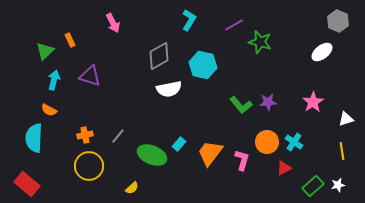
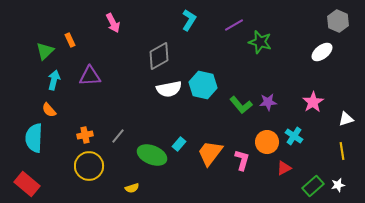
cyan hexagon: moved 20 px down
purple triangle: rotated 20 degrees counterclockwise
orange semicircle: rotated 21 degrees clockwise
cyan cross: moved 6 px up
yellow semicircle: rotated 24 degrees clockwise
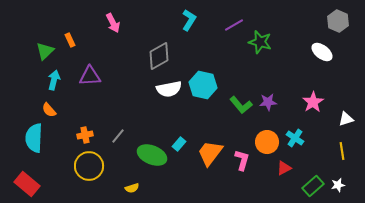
white ellipse: rotated 75 degrees clockwise
cyan cross: moved 1 px right, 2 px down
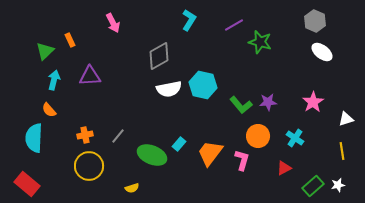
gray hexagon: moved 23 px left
orange circle: moved 9 px left, 6 px up
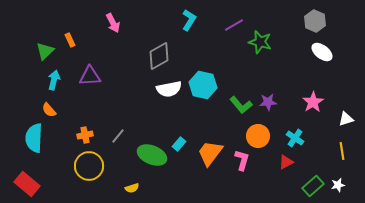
red triangle: moved 2 px right, 6 px up
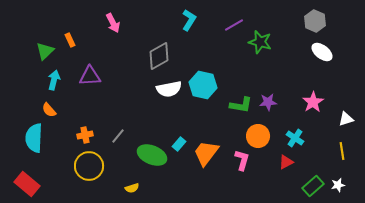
green L-shape: rotated 40 degrees counterclockwise
orange trapezoid: moved 4 px left
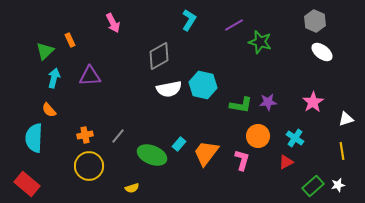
cyan arrow: moved 2 px up
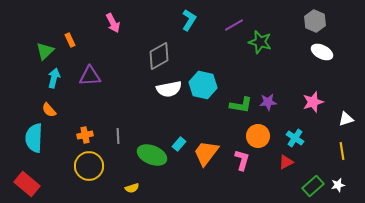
white ellipse: rotated 10 degrees counterclockwise
pink star: rotated 15 degrees clockwise
gray line: rotated 42 degrees counterclockwise
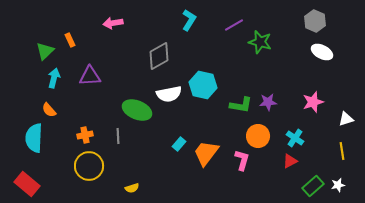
pink arrow: rotated 108 degrees clockwise
white semicircle: moved 5 px down
green ellipse: moved 15 px left, 45 px up
red triangle: moved 4 px right, 1 px up
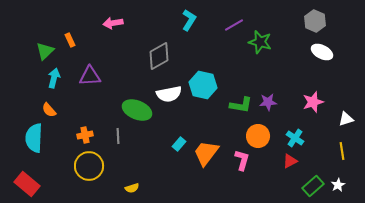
white star: rotated 16 degrees counterclockwise
